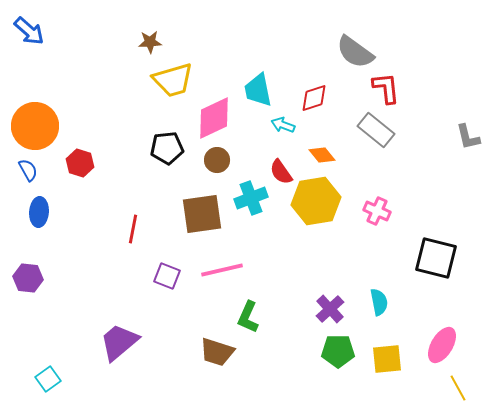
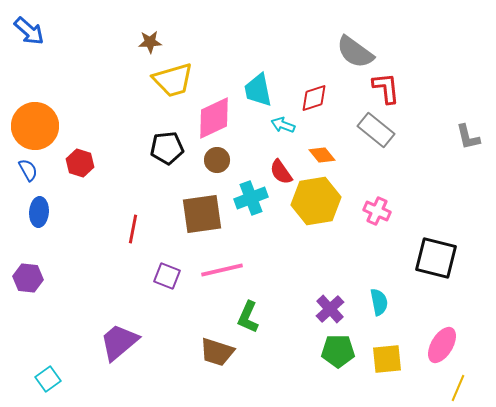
yellow line: rotated 52 degrees clockwise
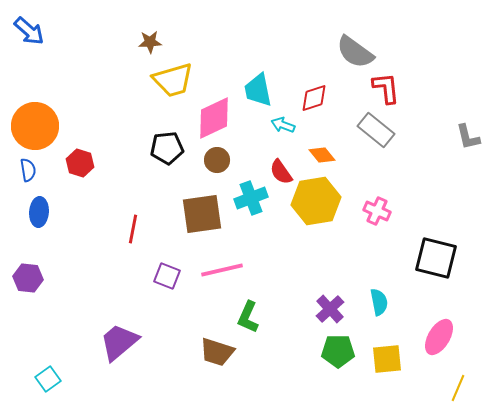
blue semicircle: rotated 20 degrees clockwise
pink ellipse: moved 3 px left, 8 px up
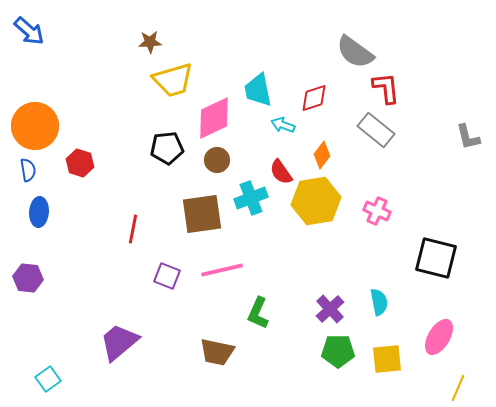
orange diamond: rotated 76 degrees clockwise
green L-shape: moved 10 px right, 4 px up
brown trapezoid: rotated 6 degrees counterclockwise
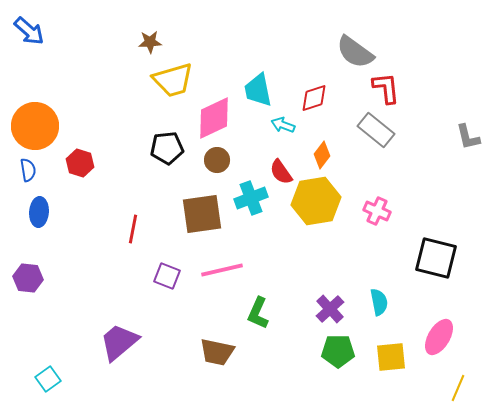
yellow square: moved 4 px right, 2 px up
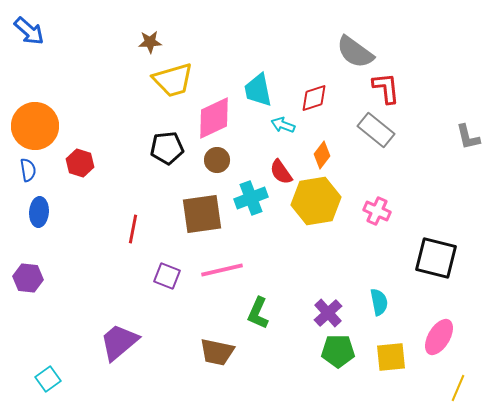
purple cross: moved 2 px left, 4 px down
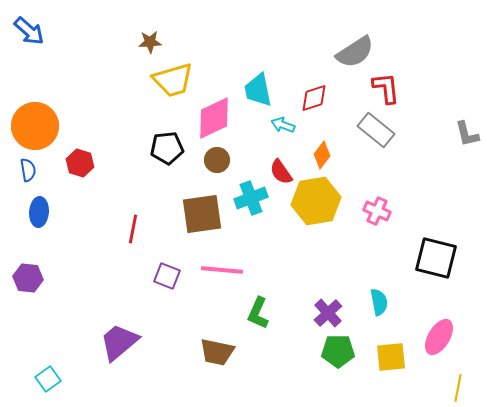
gray semicircle: rotated 69 degrees counterclockwise
gray L-shape: moved 1 px left, 3 px up
pink line: rotated 18 degrees clockwise
yellow line: rotated 12 degrees counterclockwise
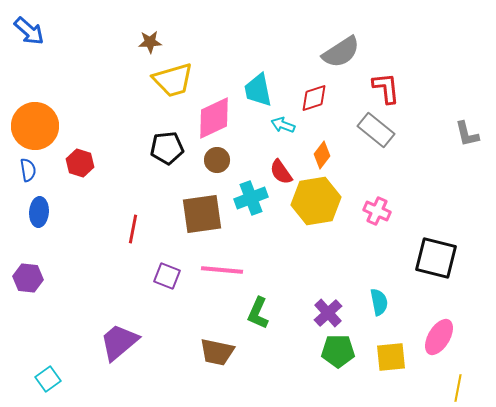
gray semicircle: moved 14 px left
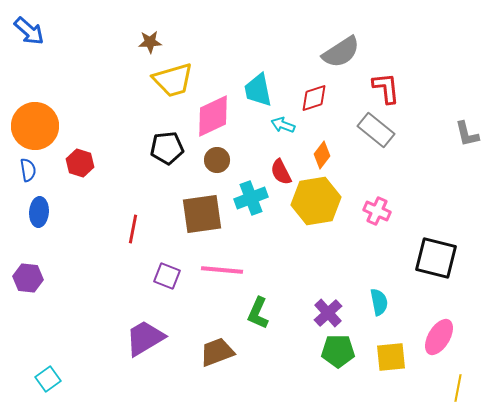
pink diamond: moved 1 px left, 2 px up
red semicircle: rotated 8 degrees clockwise
purple trapezoid: moved 26 px right, 4 px up; rotated 9 degrees clockwise
brown trapezoid: rotated 147 degrees clockwise
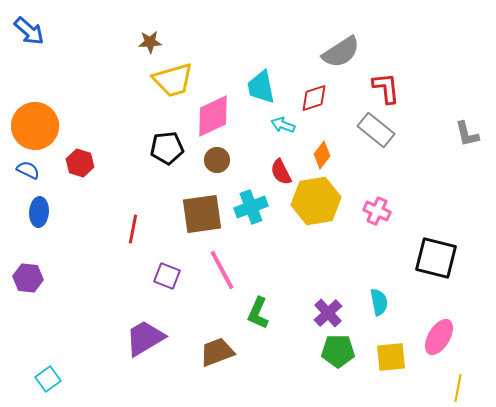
cyan trapezoid: moved 3 px right, 3 px up
blue semicircle: rotated 55 degrees counterclockwise
cyan cross: moved 9 px down
pink line: rotated 57 degrees clockwise
